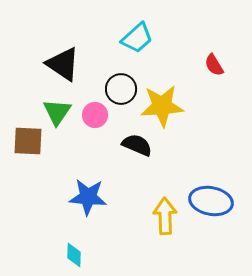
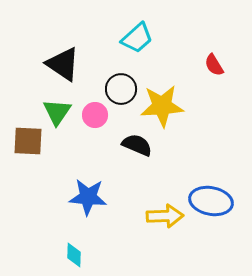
yellow arrow: rotated 90 degrees clockwise
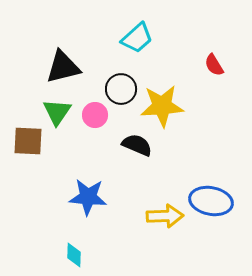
black triangle: moved 3 px down; rotated 48 degrees counterclockwise
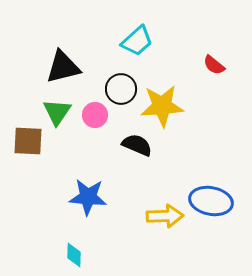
cyan trapezoid: moved 3 px down
red semicircle: rotated 20 degrees counterclockwise
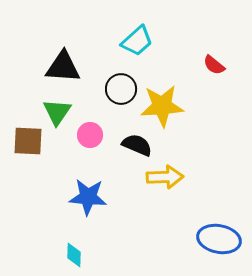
black triangle: rotated 18 degrees clockwise
pink circle: moved 5 px left, 20 px down
blue ellipse: moved 8 px right, 38 px down
yellow arrow: moved 39 px up
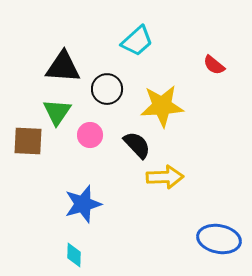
black circle: moved 14 px left
black semicircle: rotated 24 degrees clockwise
blue star: moved 5 px left, 7 px down; rotated 21 degrees counterclockwise
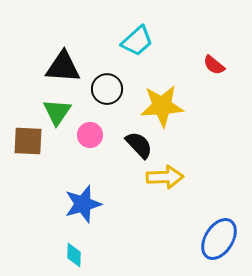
black semicircle: moved 2 px right
blue ellipse: rotated 69 degrees counterclockwise
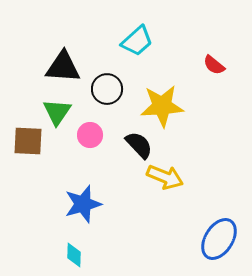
yellow arrow: rotated 24 degrees clockwise
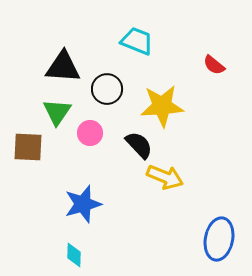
cyan trapezoid: rotated 116 degrees counterclockwise
pink circle: moved 2 px up
brown square: moved 6 px down
blue ellipse: rotated 21 degrees counterclockwise
